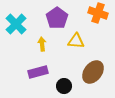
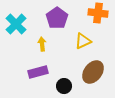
orange cross: rotated 12 degrees counterclockwise
yellow triangle: moved 7 px right; rotated 30 degrees counterclockwise
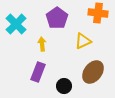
purple rectangle: rotated 54 degrees counterclockwise
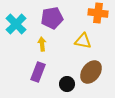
purple pentagon: moved 5 px left; rotated 25 degrees clockwise
yellow triangle: rotated 36 degrees clockwise
brown ellipse: moved 2 px left
black circle: moved 3 px right, 2 px up
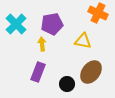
orange cross: rotated 18 degrees clockwise
purple pentagon: moved 6 px down
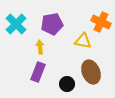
orange cross: moved 3 px right, 9 px down
yellow arrow: moved 2 px left, 3 px down
brown ellipse: rotated 60 degrees counterclockwise
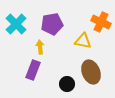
purple rectangle: moved 5 px left, 2 px up
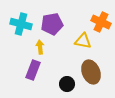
cyan cross: moved 5 px right; rotated 30 degrees counterclockwise
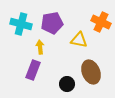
purple pentagon: moved 1 px up
yellow triangle: moved 4 px left, 1 px up
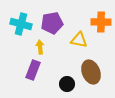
orange cross: rotated 24 degrees counterclockwise
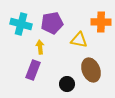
brown ellipse: moved 2 px up
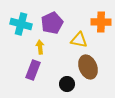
purple pentagon: rotated 15 degrees counterclockwise
brown ellipse: moved 3 px left, 3 px up
